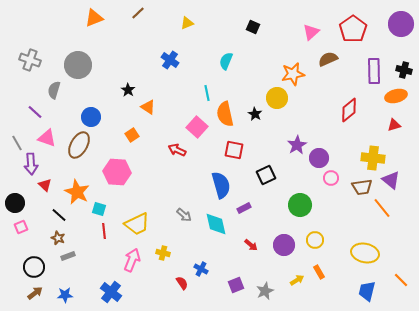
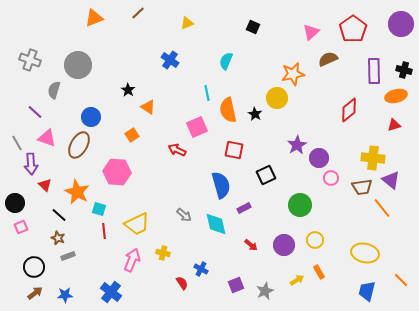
orange semicircle at (225, 114): moved 3 px right, 4 px up
pink square at (197, 127): rotated 25 degrees clockwise
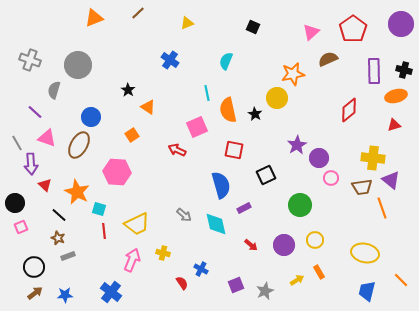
orange line at (382, 208): rotated 20 degrees clockwise
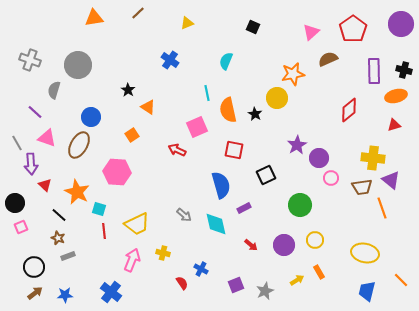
orange triangle at (94, 18): rotated 12 degrees clockwise
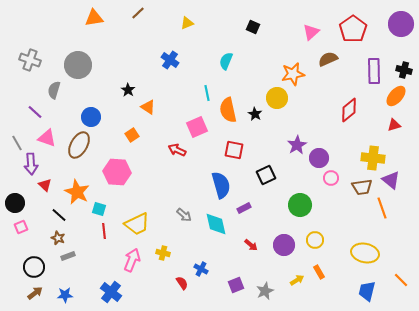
orange ellipse at (396, 96): rotated 35 degrees counterclockwise
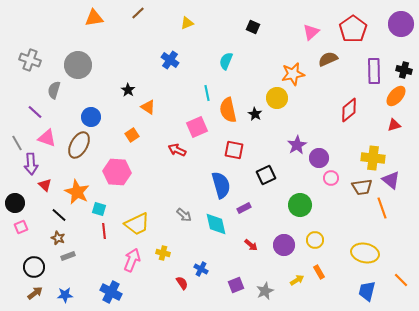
blue cross at (111, 292): rotated 10 degrees counterclockwise
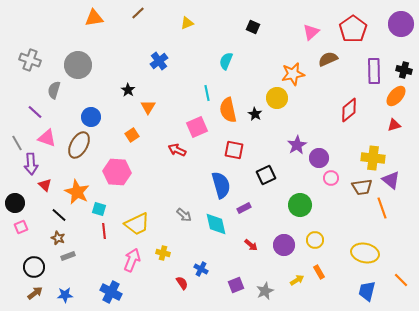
blue cross at (170, 60): moved 11 px left, 1 px down; rotated 18 degrees clockwise
orange triangle at (148, 107): rotated 28 degrees clockwise
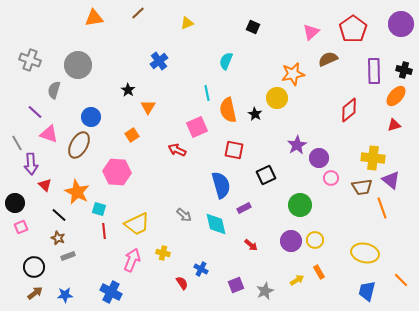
pink triangle at (47, 138): moved 2 px right, 4 px up
purple circle at (284, 245): moved 7 px right, 4 px up
